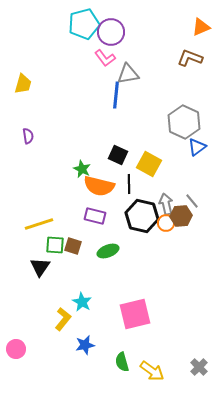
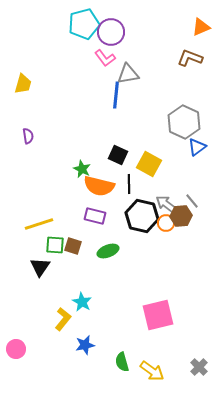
gray arrow: rotated 40 degrees counterclockwise
pink square: moved 23 px right, 1 px down
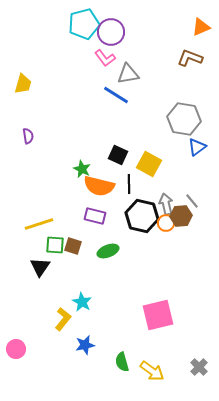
blue line: rotated 64 degrees counterclockwise
gray hexagon: moved 3 px up; rotated 16 degrees counterclockwise
gray arrow: rotated 40 degrees clockwise
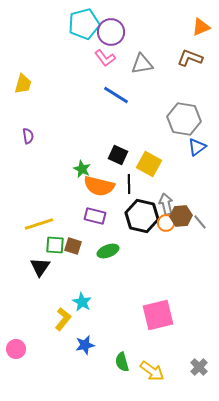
gray triangle: moved 14 px right, 10 px up
gray line: moved 8 px right, 21 px down
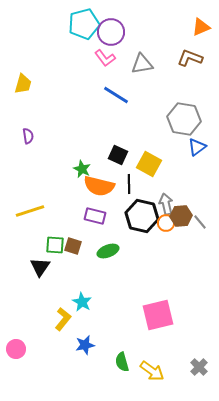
yellow line: moved 9 px left, 13 px up
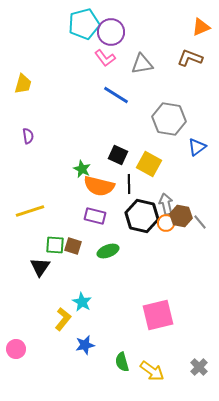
gray hexagon: moved 15 px left
brown hexagon: rotated 15 degrees clockwise
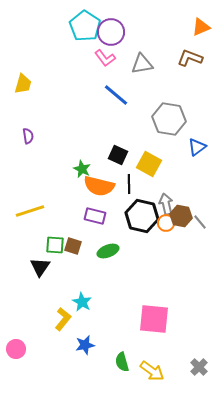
cyan pentagon: moved 1 px right, 2 px down; rotated 24 degrees counterclockwise
blue line: rotated 8 degrees clockwise
pink square: moved 4 px left, 4 px down; rotated 20 degrees clockwise
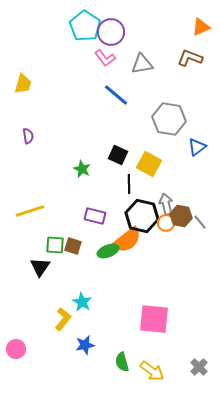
orange semicircle: moved 28 px right, 54 px down; rotated 52 degrees counterclockwise
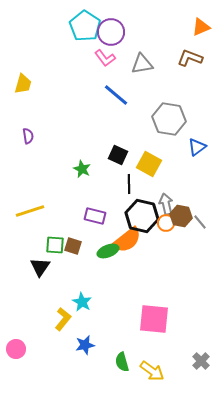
gray cross: moved 2 px right, 6 px up
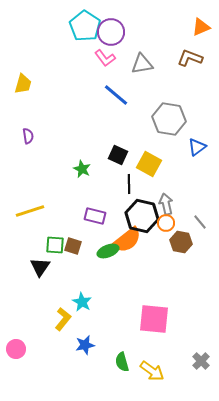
brown hexagon: moved 26 px down
